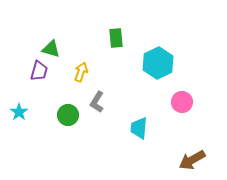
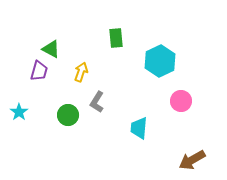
green triangle: rotated 12 degrees clockwise
cyan hexagon: moved 2 px right, 2 px up
pink circle: moved 1 px left, 1 px up
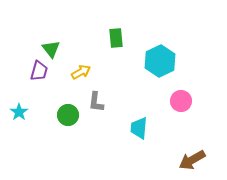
green triangle: rotated 24 degrees clockwise
yellow arrow: rotated 42 degrees clockwise
gray L-shape: moved 1 px left; rotated 25 degrees counterclockwise
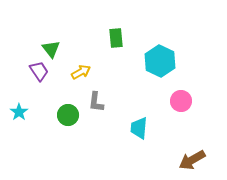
cyan hexagon: rotated 8 degrees counterclockwise
purple trapezoid: rotated 50 degrees counterclockwise
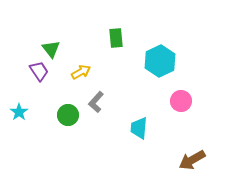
cyan hexagon: rotated 8 degrees clockwise
gray L-shape: rotated 35 degrees clockwise
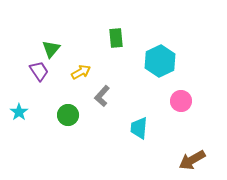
green triangle: rotated 18 degrees clockwise
gray L-shape: moved 6 px right, 6 px up
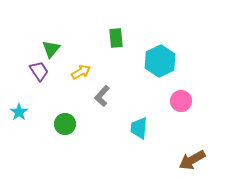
green circle: moved 3 px left, 9 px down
